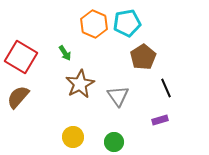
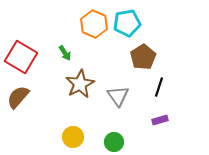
black line: moved 7 px left, 1 px up; rotated 42 degrees clockwise
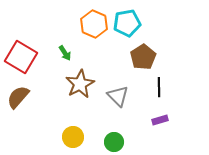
black line: rotated 18 degrees counterclockwise
gray triangle: rotated 10 degrees counterclockwise
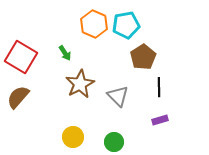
cyan pentagon: moved 1 px left, 2 px down
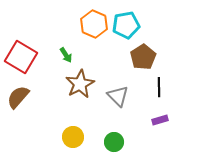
green arrow: moved 1 px right, 2 px down
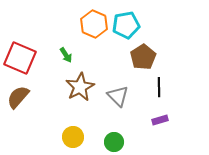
red square: moved 1 px left, 1 px down; rotated 8 degrees counterclockwise
brown star: moved 3 px down
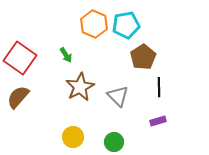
red square: rotated 12 degrees clockwise
purple rectangle: moved 2 px left, 1 px down
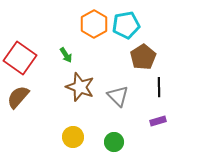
orange hexagon: rotated 8 degrees clockwise
brown star: rotated 24 degrees counterclockwise
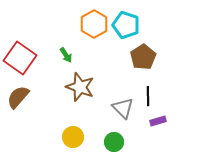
cyan pentagon: rotated 28 degrees clockwise
black line: moved 11 px left, 9 px down
gray triangle: moved 5 px right, 12 px down
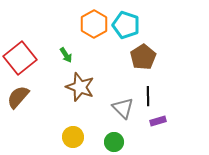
red square: rotated 16 degrees clockwise
